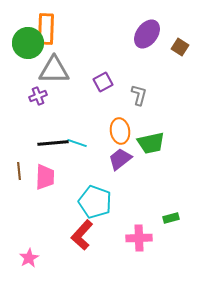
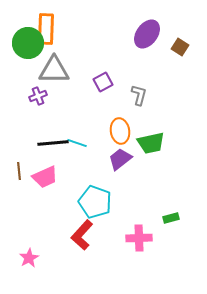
pink trapezoid: rotated 64 degrees clockwise
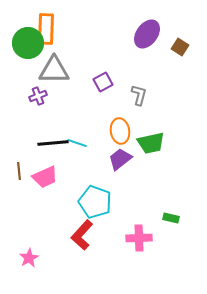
green rectangle: rotated 28 degrees clockwise
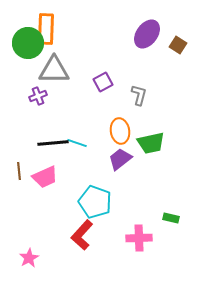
brown square: moved 2 px left, 2 px up
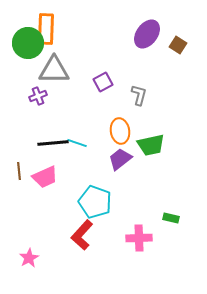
green trapezoid: moved 2 px down
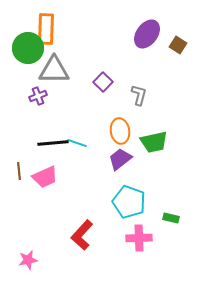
green circle: moved 5 px down
purple square: rotated 18 degrees counterclockwise
green trapezoid: moved 3 px right, 3 px up
cyan pentagon: moved 34 px right
pink star: moved 1 px left, 2 px down; rotated 18 degrees clockwise
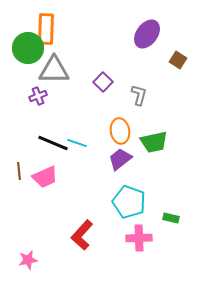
brown square: moved 15 px down
black line: rotated 28 degrees clockwise
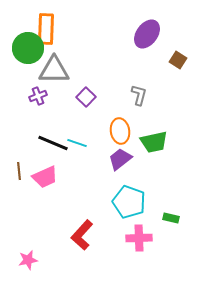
purple square: moved 17 px left, 15 px down
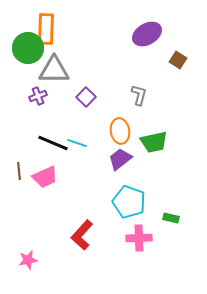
purple ellipse: rotated 24 degrees clockwise
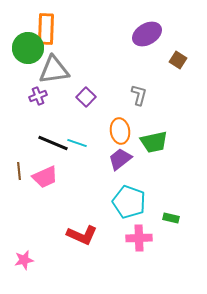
gray triangle: rotated 8 degrees counterclockwise
red L-shape: rotated 108 degrees counterclockwise
pink star: moved 4 px left
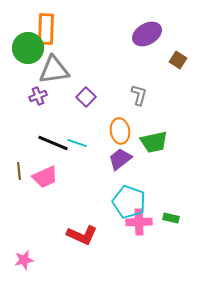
pink cross: moved 16 px up
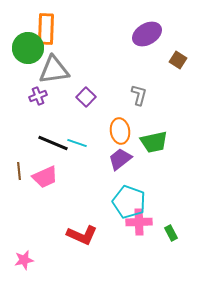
green rectangle: moved 15 px down; rotated 49 degrees clockwise
